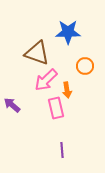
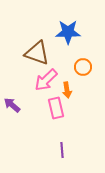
orange circle: moved 2 px left, 1 px down
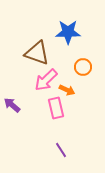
orange arrow: rotated 56 degrees counterclockwise
purple line: moved 1 px left; rotated 28 degrees counterclockwise
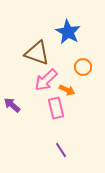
blue star: rotated 30 degrees clockwise
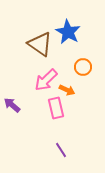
brown triangle: moved 3 px right, 9 px up; rotated 16 degrees clockwise
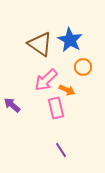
blue star: moved 2 px right, 8 px down
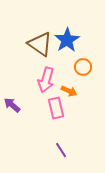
blue star: moved 3 px left; rotated 10 degrees clockwise
pink arrow: rotated 30 degrees counterclockwise
orange arrow: moved 2 px right, 1 px down
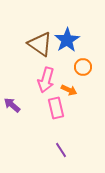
orange arrow: moved 1 px up
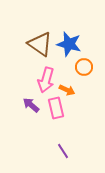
blue star: moved 2 px right, 4 px down; rotated 25 degrees counterclockwise
orange circle: moved 1 px right
orange arrow: moved 2 px left
purple arrow: moved 19 px right
purple line: moved 2 px right, 1 px down
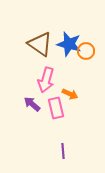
orange circle: moved 2 px right, 16 px up
orange arrow: moved 3 px right, 4 px down
purple arrow: moved 1 px right, 1 px up
purple line: rotated 28 degrees clockwise
